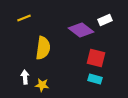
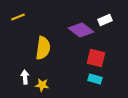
yellow line: moved 6 px left, 1 px up
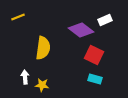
red square: moved 2 px left, 3 px up; rotated 12 degrees clockwise
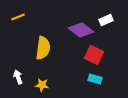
white rectangle: moved 1 px right
white arrow: moved 7 px left; rotated 16 degrees counterclockwise
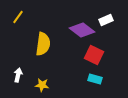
yellow line: rotated 32 degrees counterclockwise
purple diamond: moved 1 px right
yellow semicircle: moved 4 px up
white arrow: moved 2 px up; rotated 32 degrees clockwise
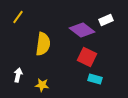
red square: moved 7 px left, 2 px down
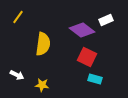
white arrow: moved 1 px left; rotated 104 degrees clockwise
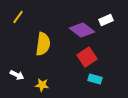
red square: rotated 30 degrees clockwise
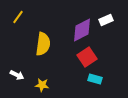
purple diamond: rotated 65 degrees counterclockwise
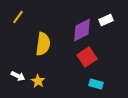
white arrow: moved 1 px right, 1 px down
cyan rectangle: moved 1 px right, 5 px down
yellow star: moved 4 px left, 4 px up; rotated 24 degrees clockwise
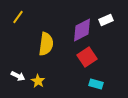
yellow semicircle: moved 3 px right
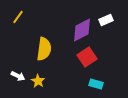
yellow semicircle: moved 2 px left, 5 px down
